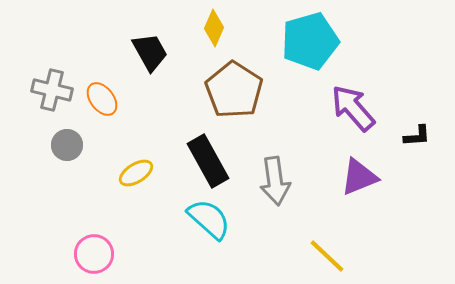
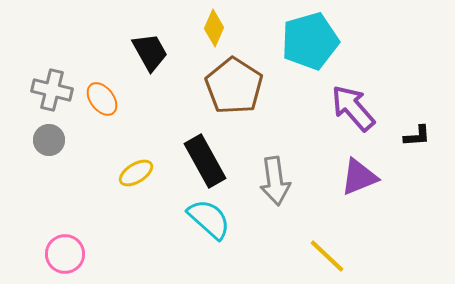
brown pentagon: moved 4 px up
gray circle: moved 18 px left, 5 px up
black rectangle: moved 3 px left
pink circle: moved 29 px left
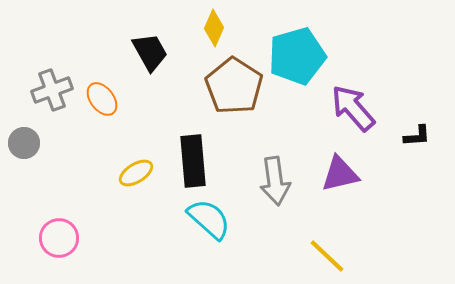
cyan pentagon: moved 13 px left, 15 px down
gray cross: rotated 33 degrees counterclockwise
gray circle: moved 25 px left, 3 px down
black rectangle: moved 12 px left; rotated 24 degrees clockwise
purple triangle: moved 19 px left, 3 px up; rotated 9 degrees clockwise
pink circle: moved 6 px left, 16 px up
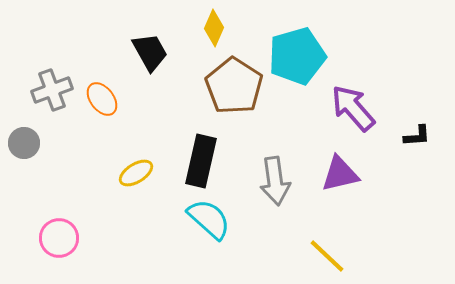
black rectangle: moved 8 px right; rotated 18 degrees clockwise
